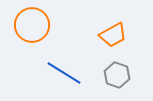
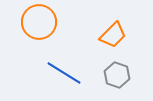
orange circle: moved 7 px right, 3 px up
orange trapezoid: rotated 16 degrees counterclockwise
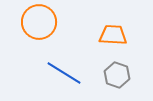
orange trapezoid: rotated 132 degrees counterclockwise
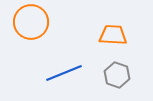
orange circle: moved 8 px left
blue line: rotated 54 degrees counterclockwise
